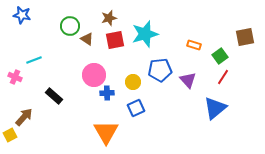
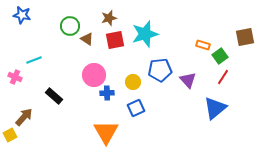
orange rectangle: moved 9 px right
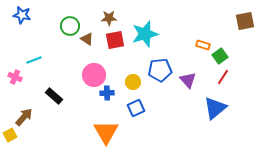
brown star: rotated 14 degrees clockwise
brown square: moved 16 px up
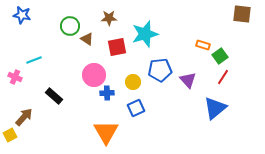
brown square: moved 3 px left, 7 px up; rotated 18 degrees clockwise
red square: moved 2 px right, 7 px down
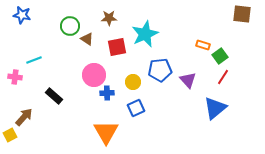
cyan star: rotated 8 degrees counterclockwise
pink cross: rotated 16 degrees counterclockwise
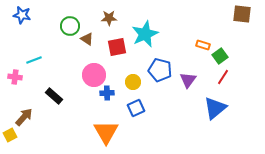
blue pentagon: rotated 20 degrees clockwise
purple triangle: rotated 18 degrees clockwise
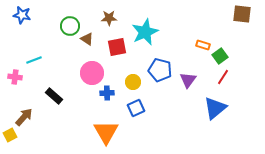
cyan star: moved 2 px up
pink circle: moved 2 px left, 2 px up
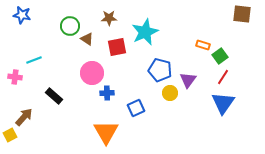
yellow circle: moved 37 px right, 11 px down
blue triangle: moved 8 px right, 5 px up; rotated 15 degrees counterclockwise
